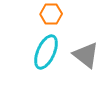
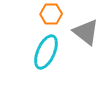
gray triangle: moved 23 px up
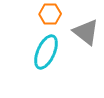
orange hexagon: moved 1 px left
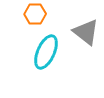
orange hexagon: moved 15 px left
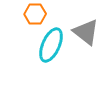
cyan ellipse: moved 5 px right, 7 px up
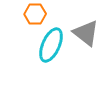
gray triangle: moved 1 px down
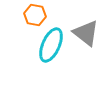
orange hexagon: moved 1 px down; rotated 10 degrees clockwise
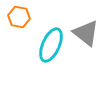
orange hexagon: moved 16 px left, 2 px down
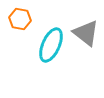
orange hexagon: moved 1 px right, 2 px down
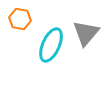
gray triangle: rotated 32 degrees clockwise
